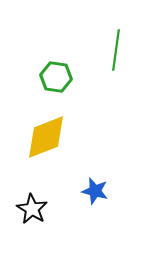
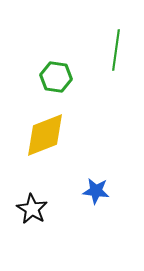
yellow diamond: moved 1 px left, 2 px up
blue star: moved 1 px right; rotated 8 degrees counterclockwise
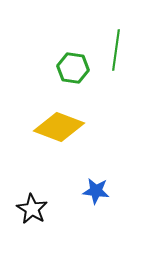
green hexagon: moved 17 px right, 9 px up
yellow diamond: moved 14 px right, 8 px up; rotated 42 degrees clockwise
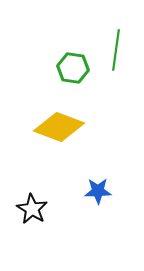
blue star: moved 2 px right; rotated 8 degrees counterclockwise
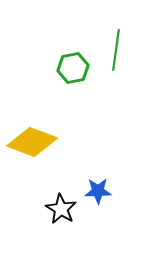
green hexagon: rotated 20 degrees counterclockwise
yellow diamond: moved 27 px left, 15 px down
black star: moved 29 px right
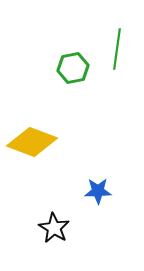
green line: moved 1 px right, 1 px up
black star: moved 7 px left, 19 px down
